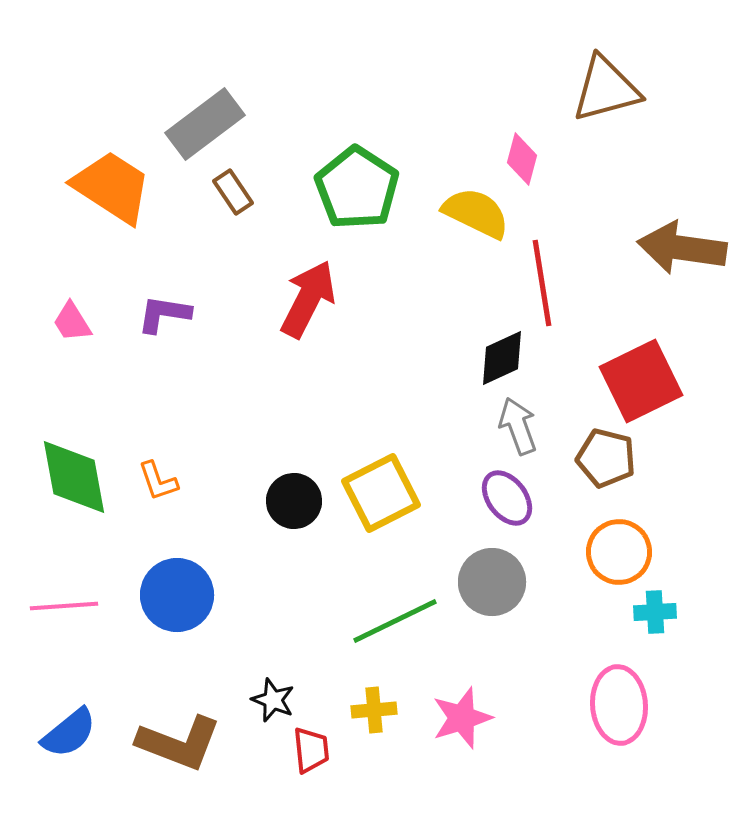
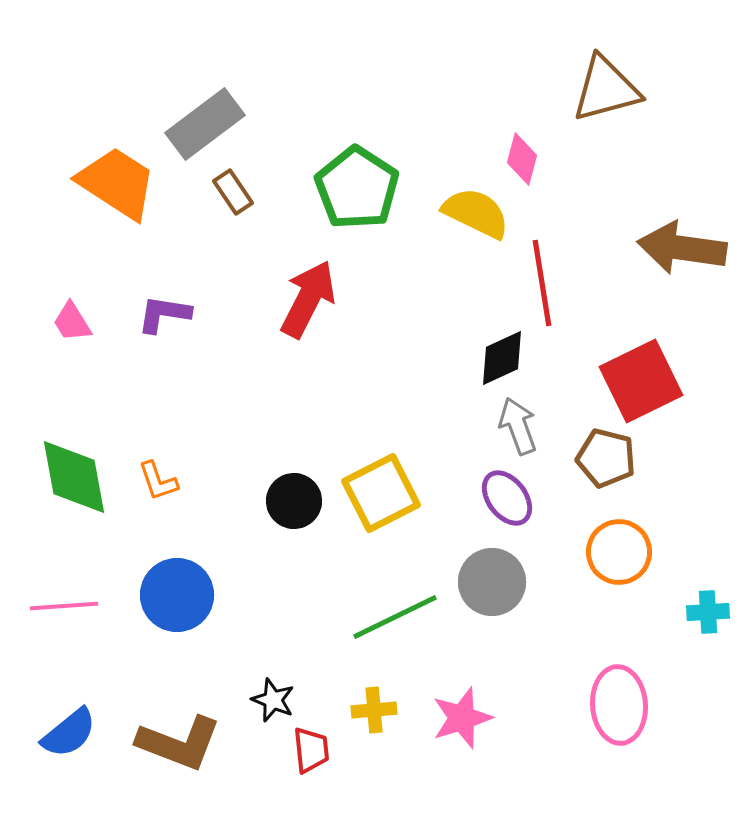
orange trapezoid: moved 5 px right, 4 px up
cyan cross: moved 53 px right
green line: moved 4 px up
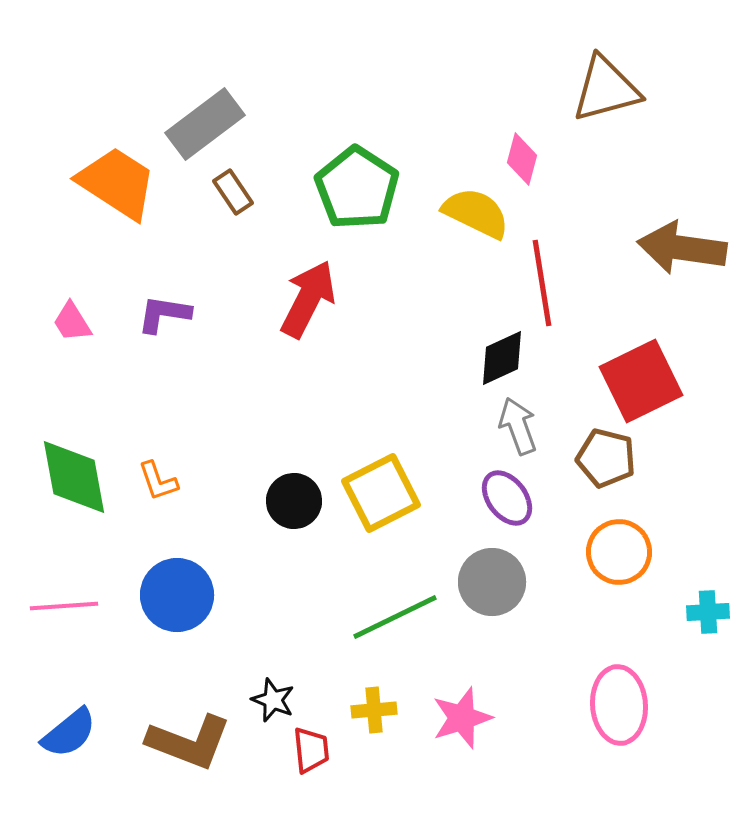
brown L-shape: moved 10 px right, 1 px up
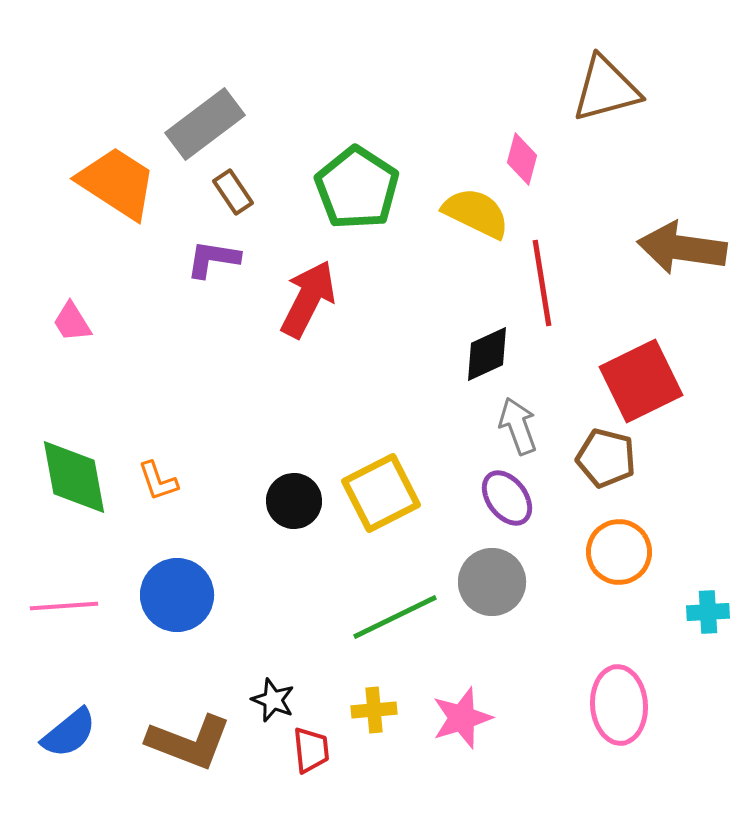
purple L-shape: moved 49 px right, 55 px up
black diamond: moved 15 px left, 4 px up
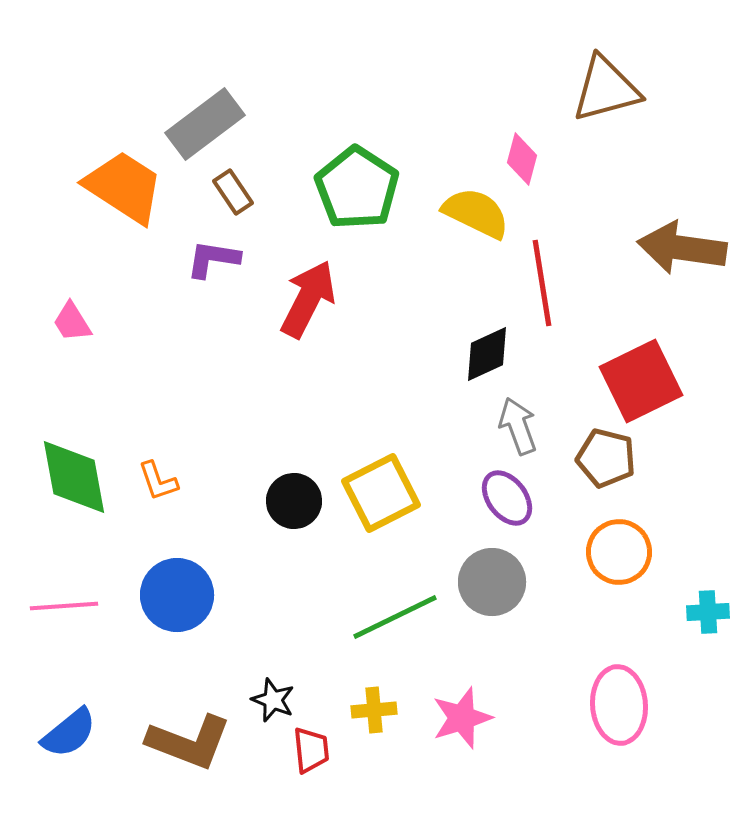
orange trapezoid: moved 7 px right, 4 px down
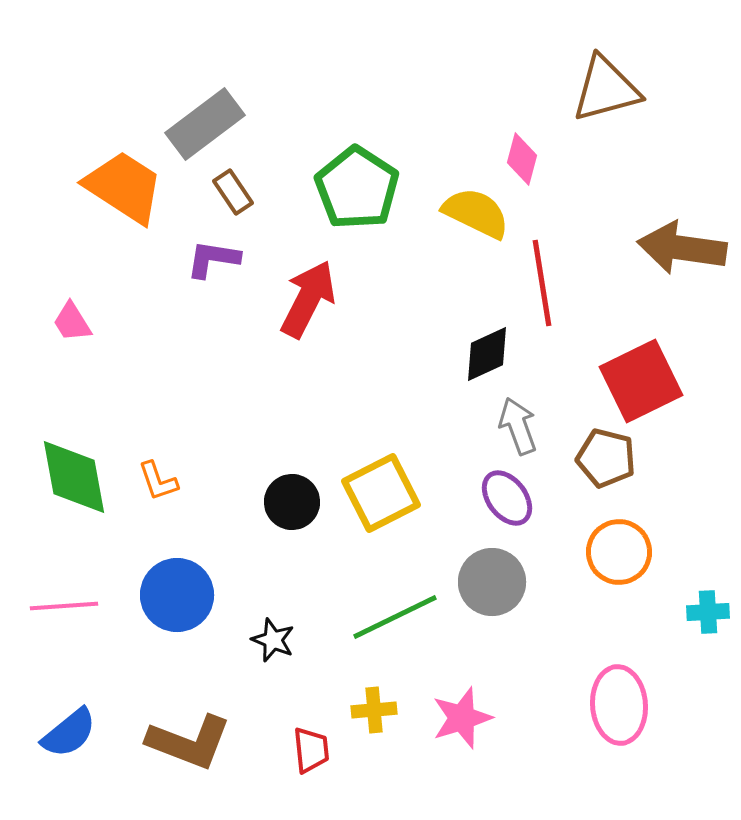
black circle: moved 2 px left, 1 px down
black star: moved 60 px up
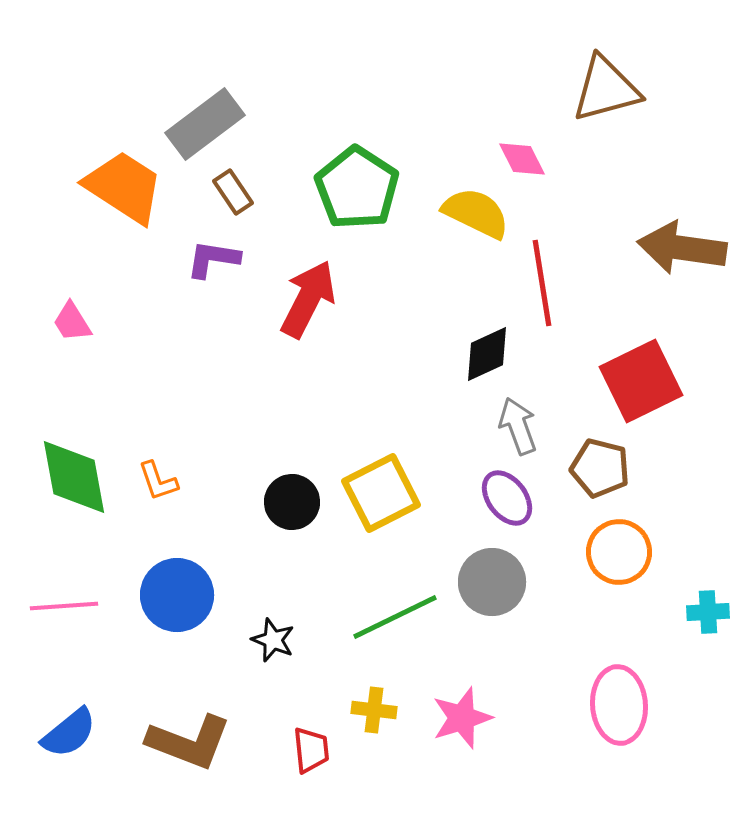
pink diamond: rotated 42 degrees counterclockwise
brown pentagon: moved 6 px left, 10 px down
yellow cross: rotated 12 degrees clockwise
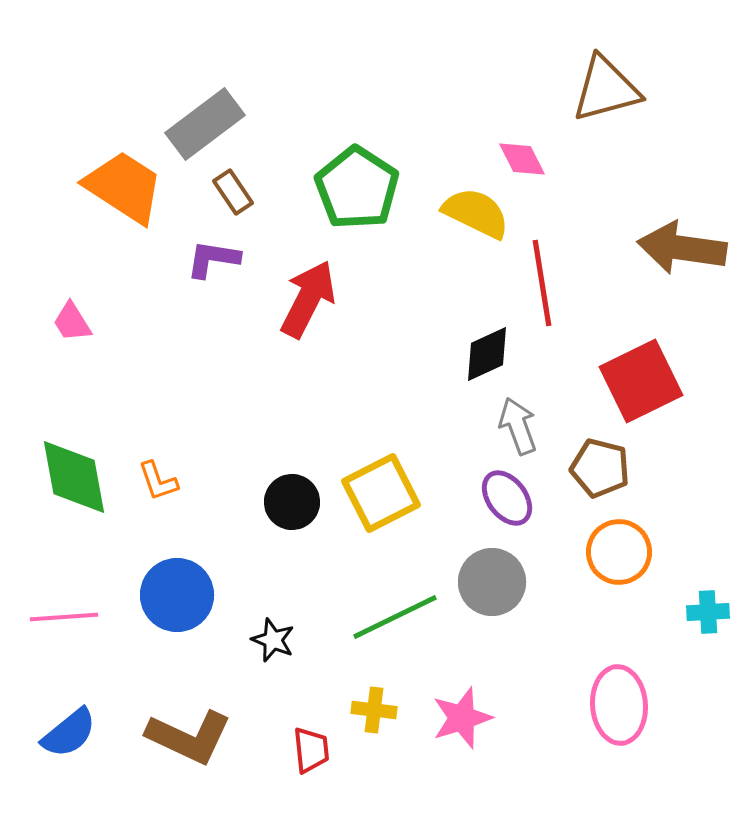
pink line: moved 11 px down
brown L-shape: moved 5 px up; rotated 4 degrees clockwise
